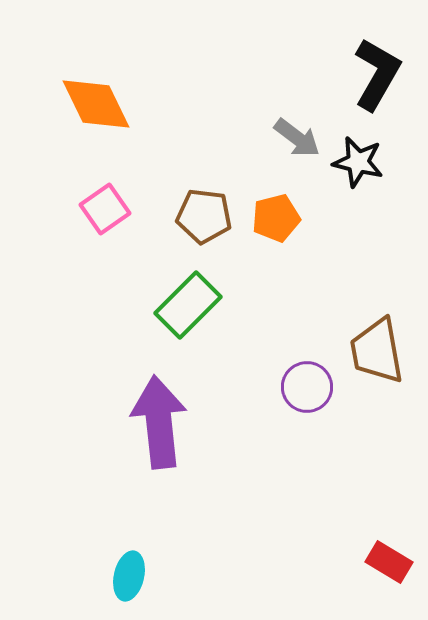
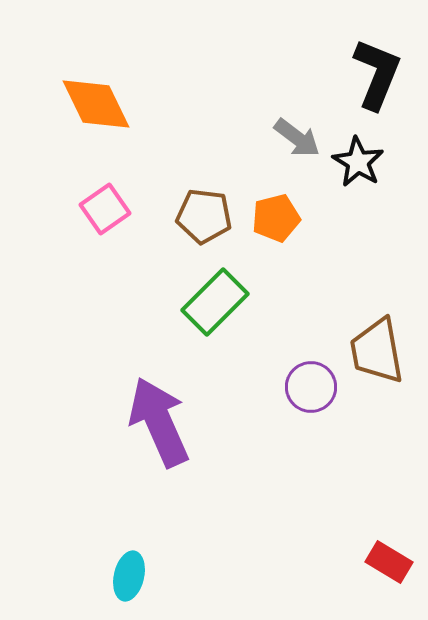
black L-shape: rotated 8 degrees counterclockwise
black star: rotated 18 degrees clockwise
green rectangle: moved 27 px right, 3 px up
purple circle: moved 4 px right
purple arrow: rotated 18 degrees counterclockwise
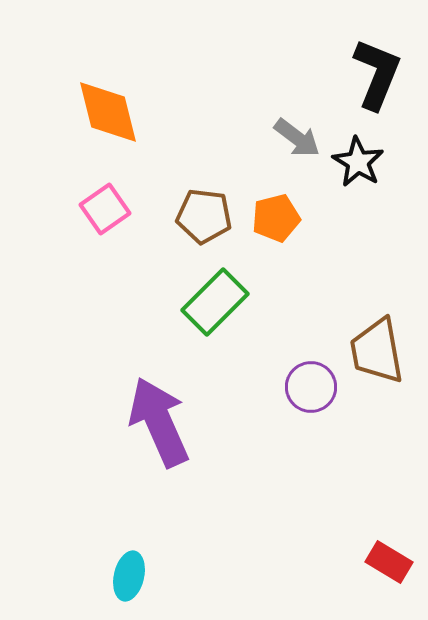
orange diamond: moved 12 px right, 8 px down; rotated 12 degrees clockwise
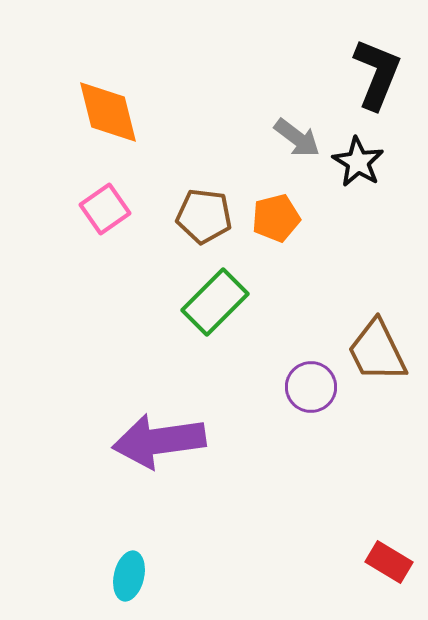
brown trapezoid: rotated 16 degrees counterclockwise
purple arrow: moved 19 px down; rotated 74 degrees counterclockwise
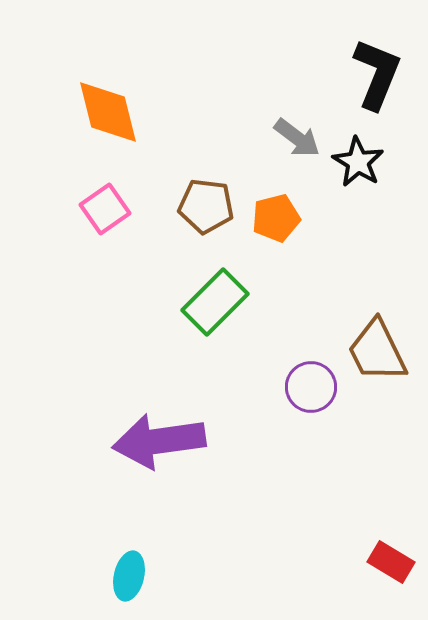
brown pentagon: moved 2 px right, 10 px up
red rectangle: moved 2 px right
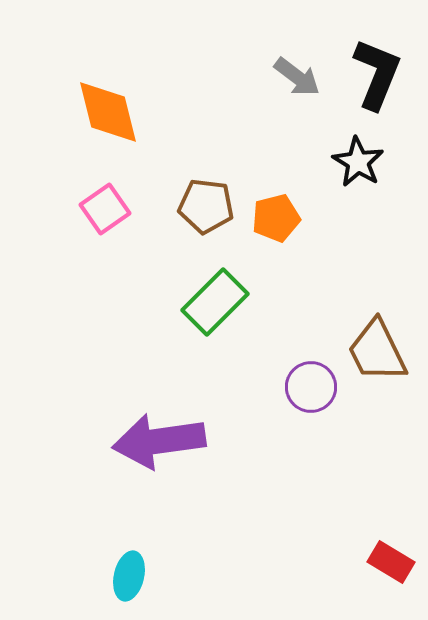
gray arrow: moved 61 px up
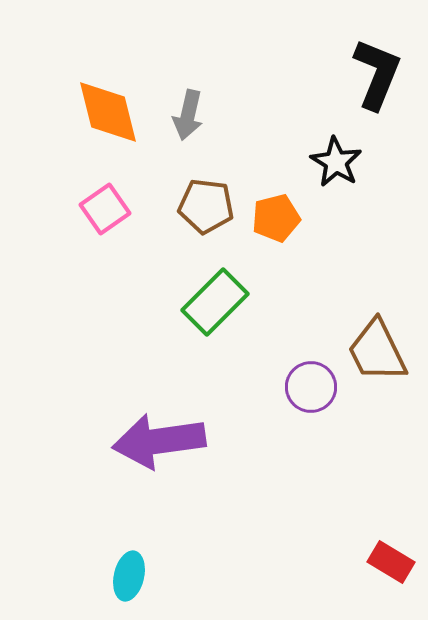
gray arrow: moved 109 px left, 38 px down; rotated 66 degrees clockwise
black star: moved 22 px left
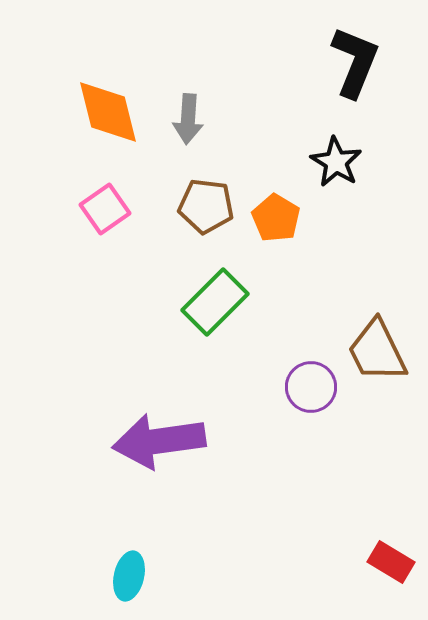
black L-shape: moved 22 px left, 12 px up
gray arrow: moved 4 px down; rotated 9 degrees counterclockwise
orange pentagon: rotated 27 degrees counterclockwise
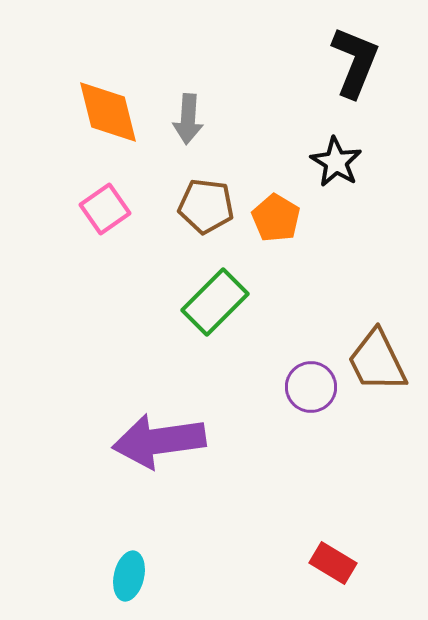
brown trapezoid: moved 10 px down
red rectangle: moved 58 px left, 1 px down
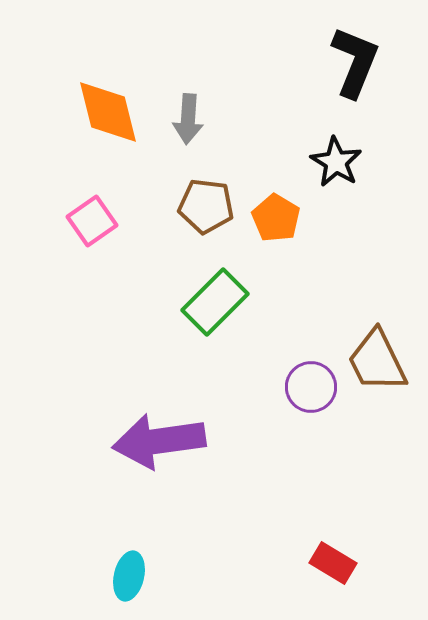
pink square: moved 13 px left, 12 px down
